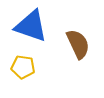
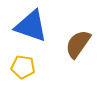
brown semicircle: rotated 120 degrees counterclockwise
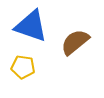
brown semicircle: moved 3 px left, 2 px up; rotated 16 degrees clockwise
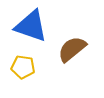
brown semicircle: moved 3 px left, 7 px down
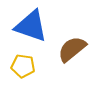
yellow pentagon: moved 1 px up
